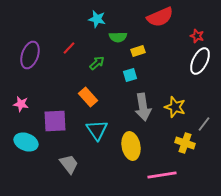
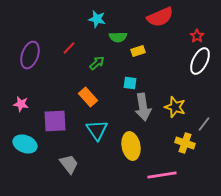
red star: rotated 16 degrees clockwise
cyan square: moved 8 px down; rotated 24 degrees clockwise
cyan ellipse: moved 1 px left, 2 px down
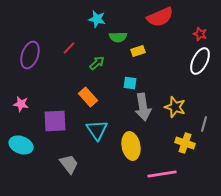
red star: moved 3 px right, 2 px up; rotated 16 degrees counterclockwise
gray line: rotated 21 degrees counterclockwise
cyan ellipse: moved 4 px left, 1 px down
pink line: moved 1 px up
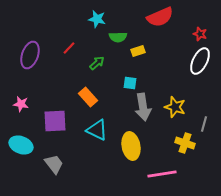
cyan triangle: rotated 30 degrees counterclockwise
gray trapezoid: moved 15 px left
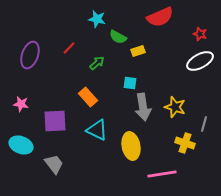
green semicircle: rotated 30 degrees clockwise
white ellipse: rotated 36 degrees clockwise
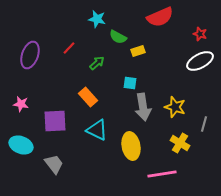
yellow cross: moved 5 px left; rotated 12 degrees clockwise
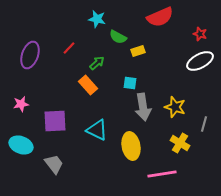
orange rectangle: moved 12 px up
pink star: rotated 21 degrees counterclockwise
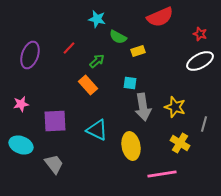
green arrow: moved 2 px up
